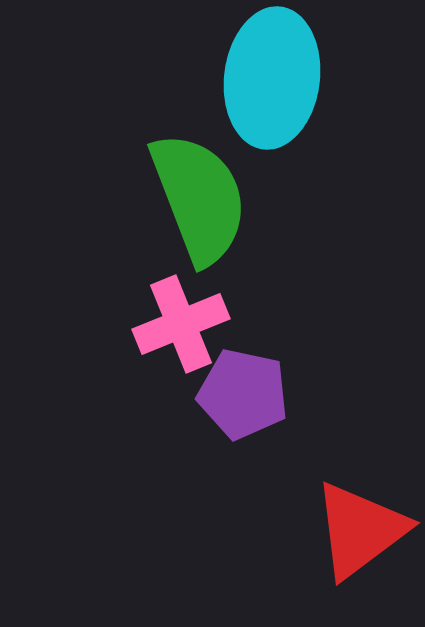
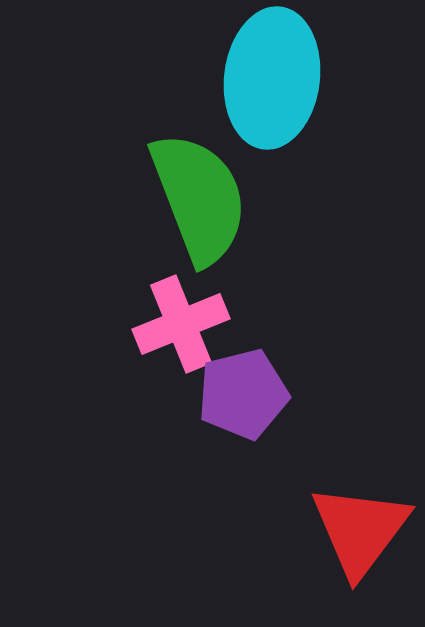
purple pentagon: rotated 26 degrees counterclockwise
red triangle: rotated 16 degrees counterclockwise
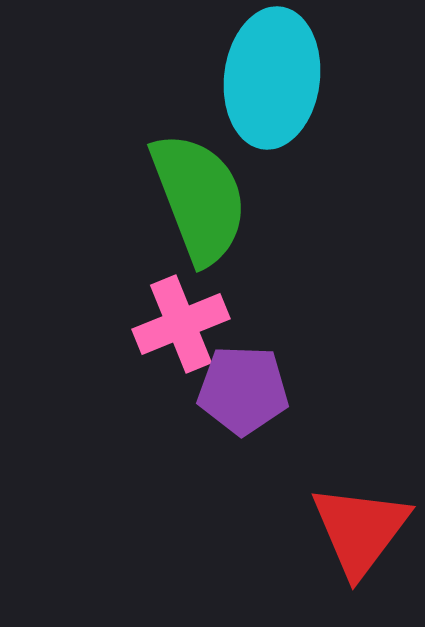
purple pentagon: moved 4 px up; rotated 16 degrees clockwise
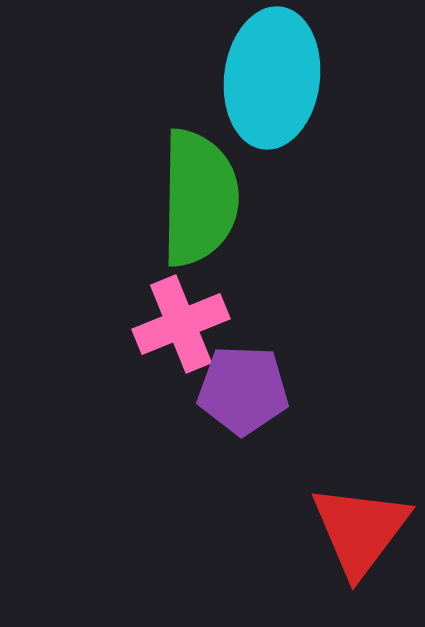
green semicircle: rotated 22 degrees clockwise
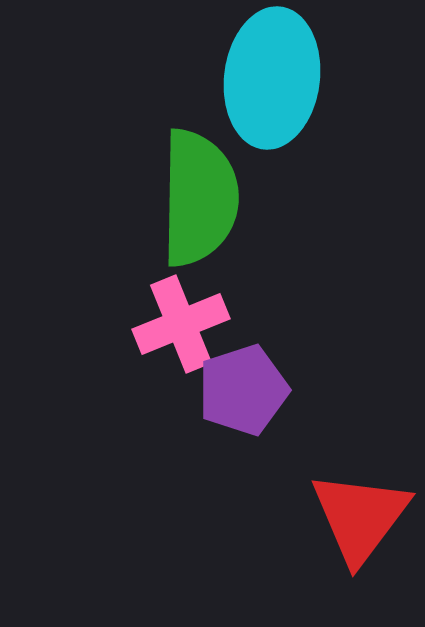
purple pentagon: rotated 20 degrees counterclockwise
red triangle: moved 13 px up
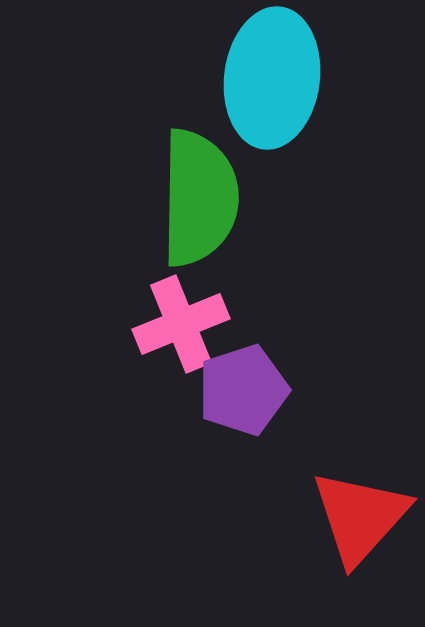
red triangle: rotated 5 degrees clockwise
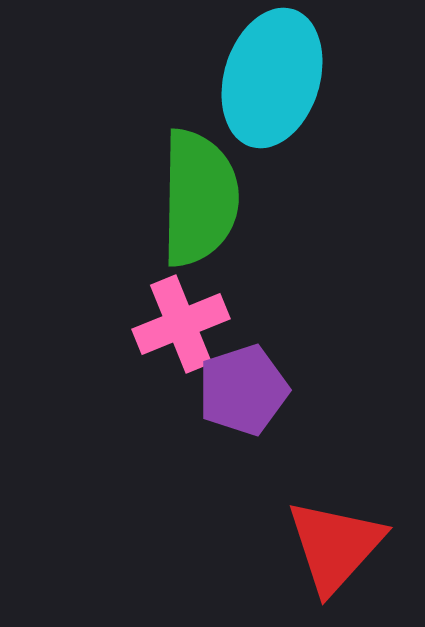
cyan ellipse: rotated 10 degrees clockwise
red triangle: moved 25 px left, 29 px down
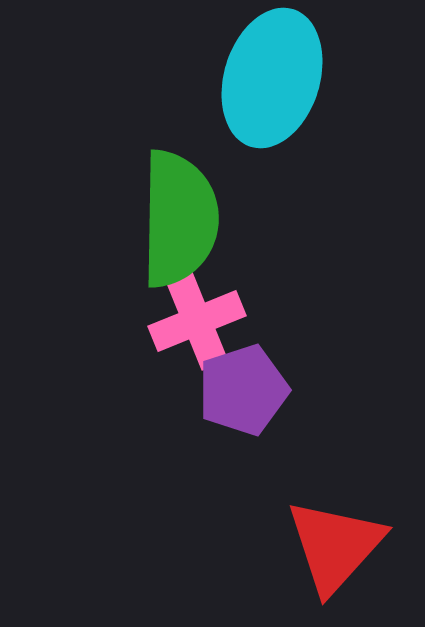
green semicircle: moved 20 px left, 21 px down
pink cross: moved 16 px right, 3 px up
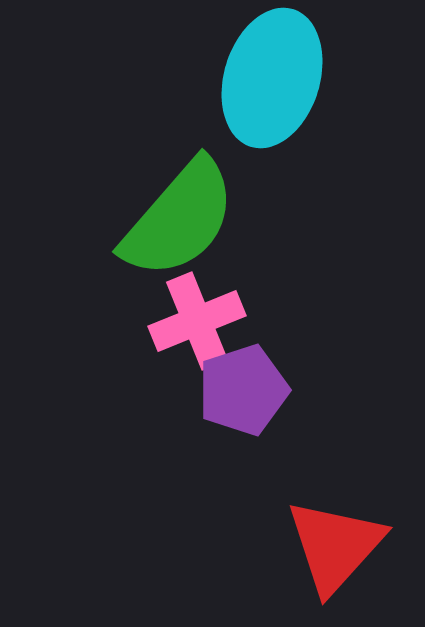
green semicircle: rotated 40 degrees clockwise
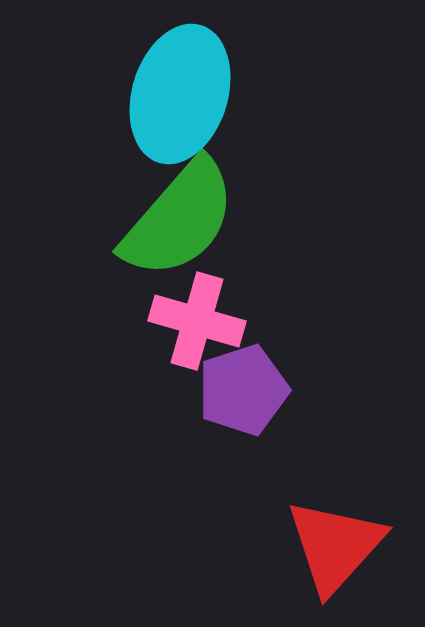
cyan ellipse: moved 92 px left, 16 px down
pink cross: rotated 38 degrees clockwise
